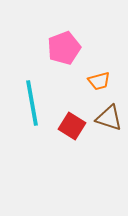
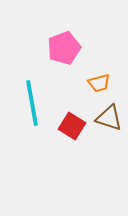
orange trapezoid: moved 2 px down
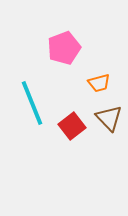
cyan line: rotated 12 degrees counterclockwise
brown triangle: rotated 28 degrees clockwise
red square: rotated 20 degrees clockwise
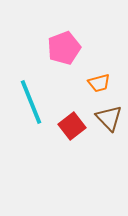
cyan line: moved 1 px left, 1 px up
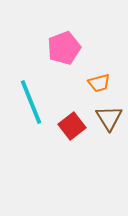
brown triangle: rotated 12 degrees clockwise
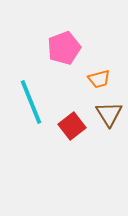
orange trapezoid: moved 4 px up
brown triangle: moved 4 px up
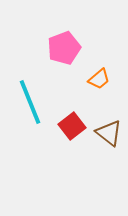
orange trapezoid: rotated 25 degrees counterclockwise
cyan line: moved 1 px left
brown triangle: moved 19 px down; rotated 20 degrees counterclockwise
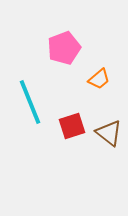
red square: rotated 20 degrees clockwise
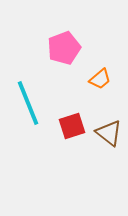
orange trapezoid: moved 1 px right
cyan line: moved 2 px left, 1 px down
